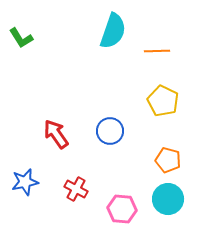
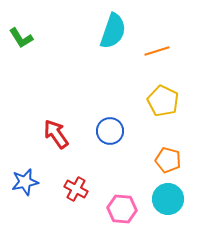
orange line: rotated 15 degrees counterclockwise
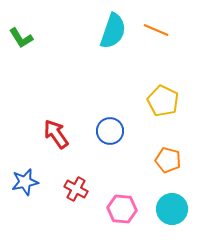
orange line: moved 1 px left, 21 px up; rotated 40 degrees clockwise
cyan circle: moved 4 px right, 10 px down
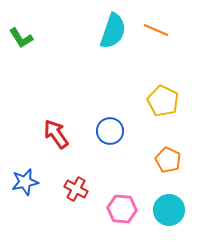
orange pentagon: rotated 10 degrees clockwise
cyan circle: moved 3 px left, 1 px down
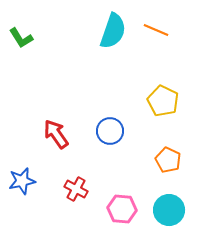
blue star: moved 3 px left, 1 px up
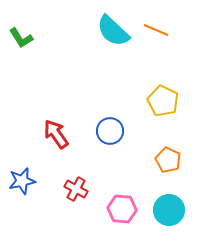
cyan semicircle: rotated 114 degrees clockwise
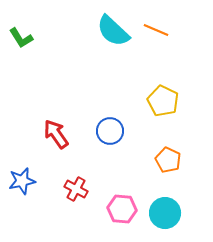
cyan circle: moved 4 px left, 3 px down
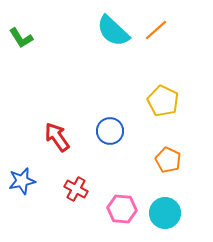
orange line: rotated 65 degrees counterclockwise
red arrow: moved 1 px right, 3 px down
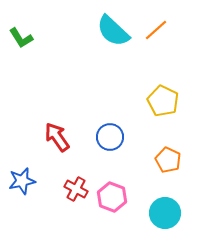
blue circle: moved 6 px down
pink hexagon: moved 10 px left, 12 px up; rotated 16 degrees clockwise
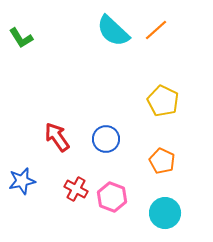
blue circle: moved 4 px left, 2 px down
orange pentagon: moved 6 px left, 1 px down
